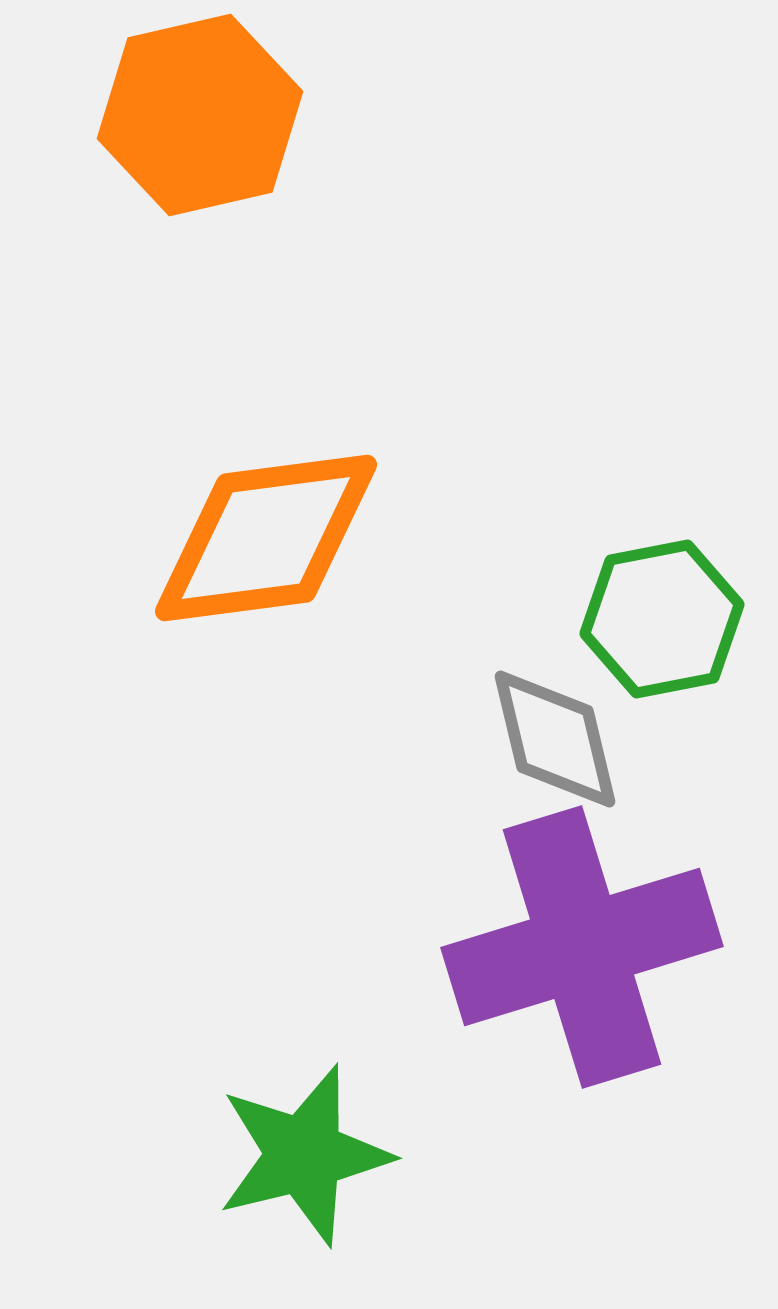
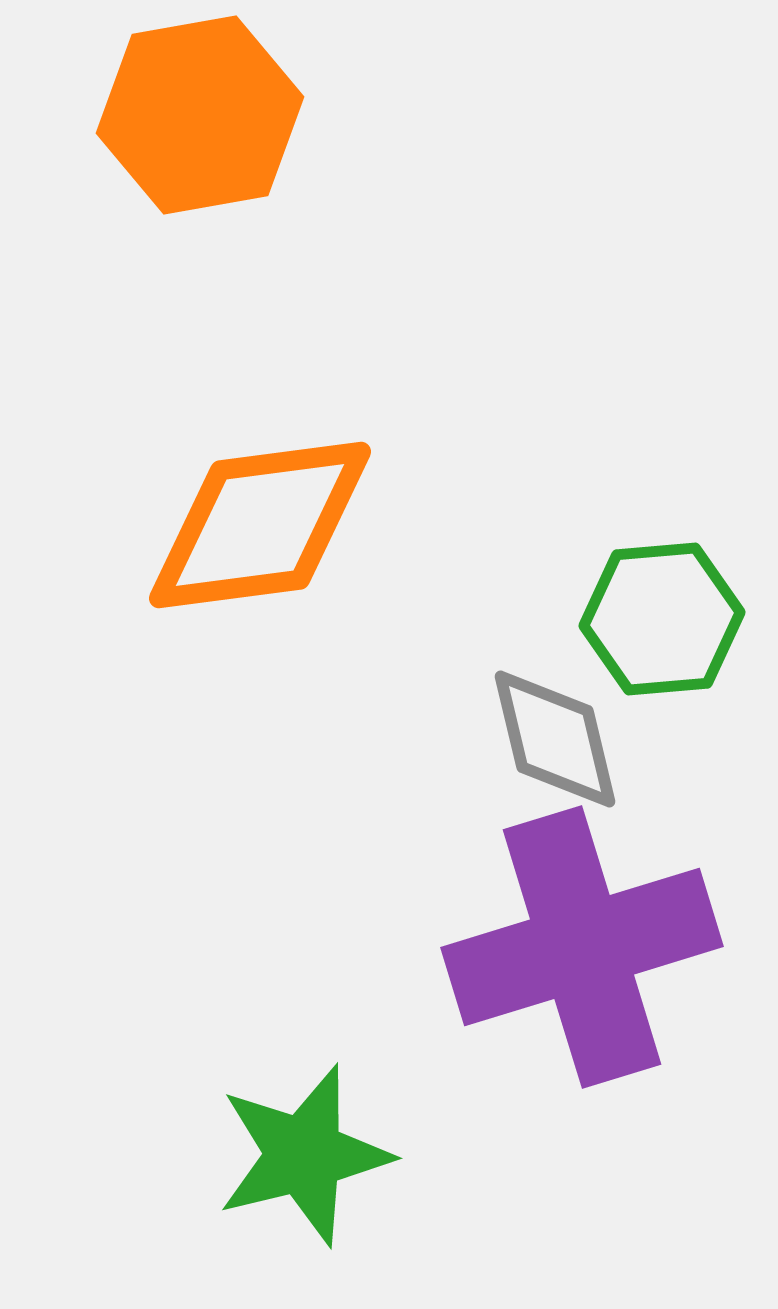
orange hexagon: rotated 3 degrees clockwise
orange diamond: moved 6 px left, 13 px up
green hexagon: rotated 6 degrees clockwise
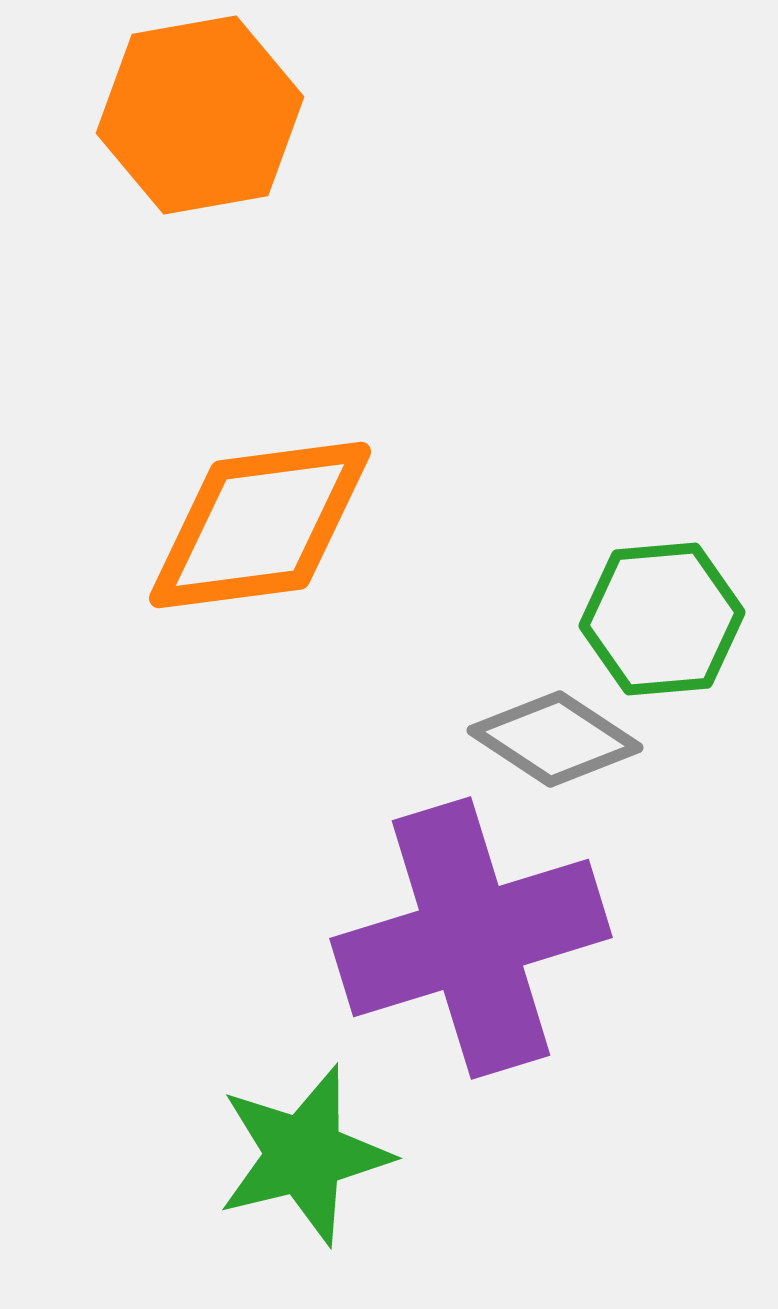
gray diamond: rotated 43 degrees counterclockwise
purple cross: moved 111 px left, 9 px up
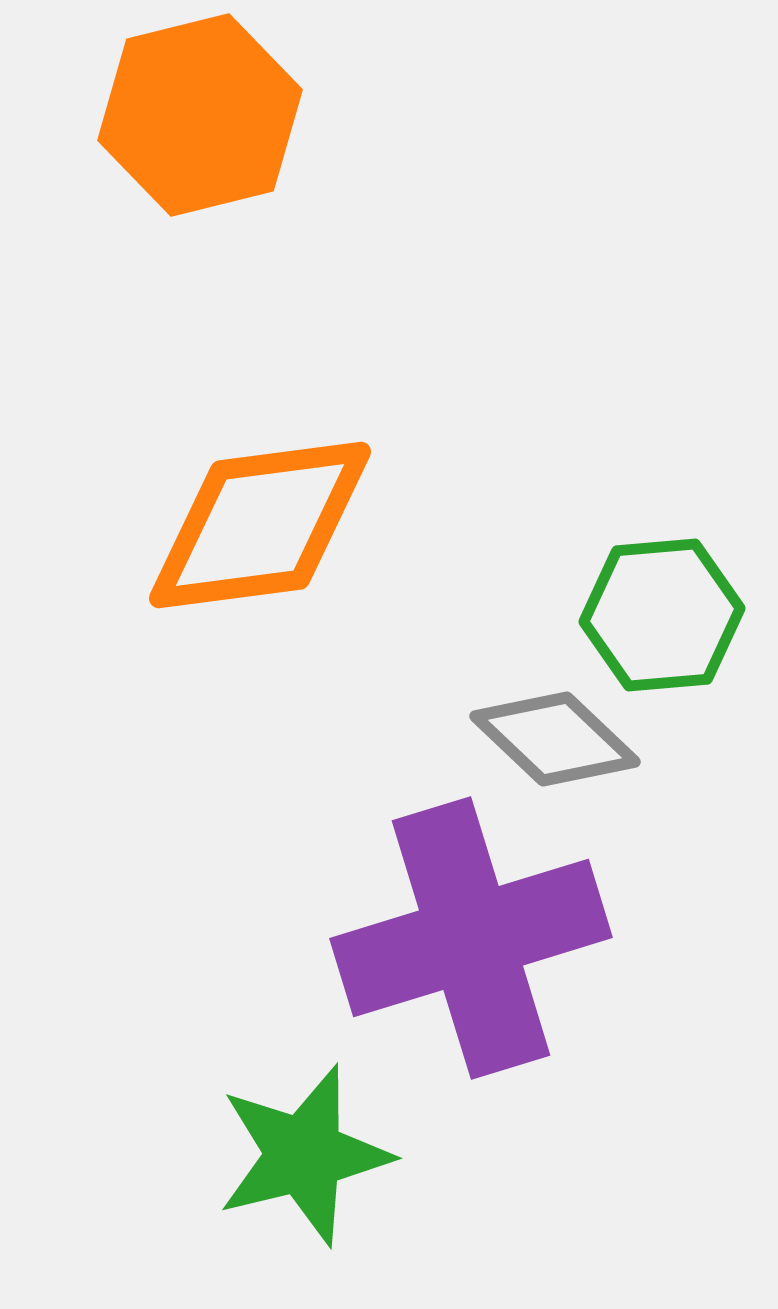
orange hexagon: rotated 4 degrees counterclockwise
green hexagon: moved 4 px up
gray diamond: rotated 10 degrees clockwise
